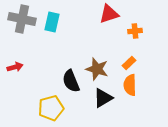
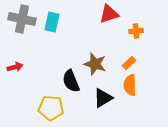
orange cross: moved 1 px right
brown star: moved 2 px left, 5 px up
yellow pentagon: rotated 20 degrees clockwise
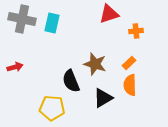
cyan rectangle: moved 1 px down
yellow pentagon: moved 1 px right
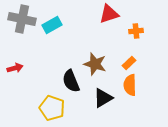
cyan rectangle: moved 2 px down; rotated 48 degrees clockwise
red arrow: moved 1 px down
yellow pentagon: rotated 15 degrees clockwise
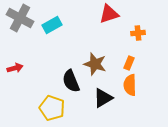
gray cross: moved 2 px left, 1 px up; rotated 16 degrees clockwise
orange cross: moved 2 px right, 2 px down
orange rectangle: rotated 24 degrees counterclockwise
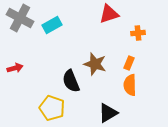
black triangle: moved 5 px right, 15 px down
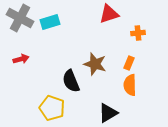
cyan rectangle: moved 2 px left, 3 px up; rotated 12 degrees clockwise
red arrow: moved 6 px right, 9 px up
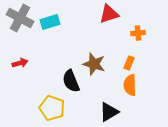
red arrow: moved 1 px left, 4 px down
brown star: moved 1 px left
black triangle: moved 1 px right, 1 px up
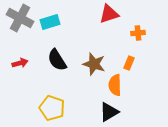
black semicircle: moved 14 px left, 21 px up; rotated 10 degrees counterclockwise
orange semicircle: moved 15 px left
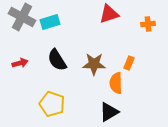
gray cross: moved 2 px right, 1 px up
orange cross: moved 10 px right, 9 px up
brown star: rotated 15 degrees counterclockwise
orange semicircle: moved 1 px right, 2 px up
yellow pentagon: moved 4 px up
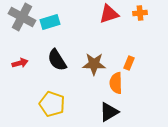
orange cross: moved 8 px left, 11 px up
